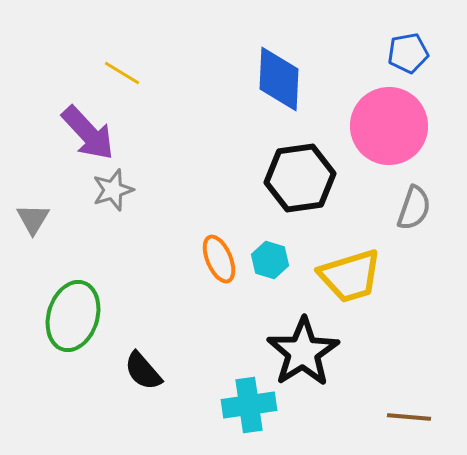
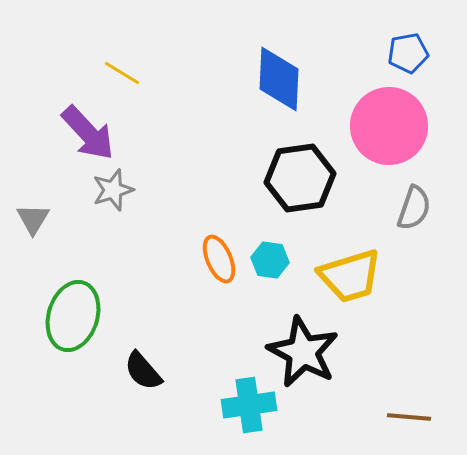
cyan hexagon: rotated 9 degrees counterclockwise
black star: rotated 12 degrees counterclockwise
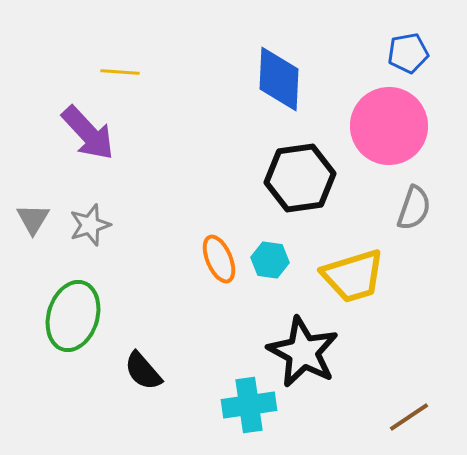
yellow line: moved 2 px left, 1 px up; rotated 27 degrees counterclockwise
gray star: moved 23 px left, 35 px down
yellow trapezoid: moved 3 px right
brown line: rotated 39 degrees counterclockwise
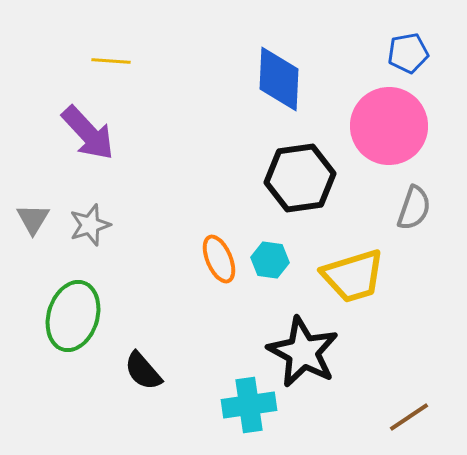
yellow line: moved 9 px left, 11 px up
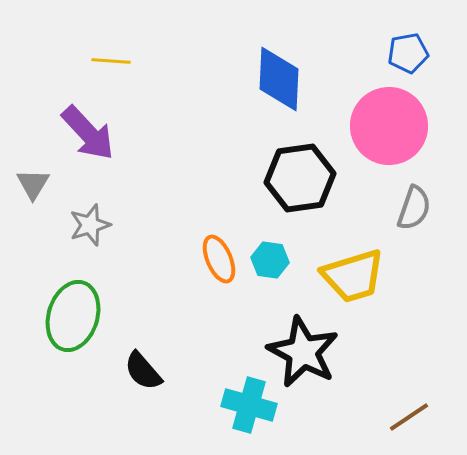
gray triangle: moved 35 px up
cyan cross: rotated 24 degrees clockwise
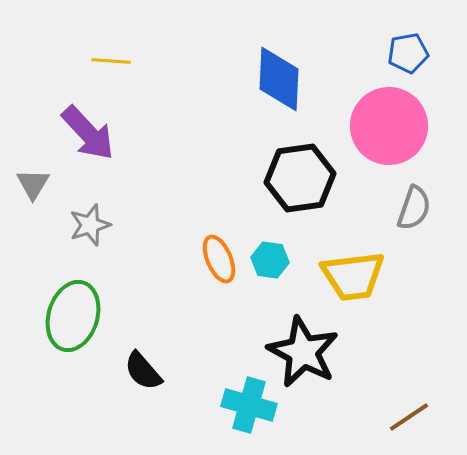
yellow trapezoid: rotated 10 degrees clockwise
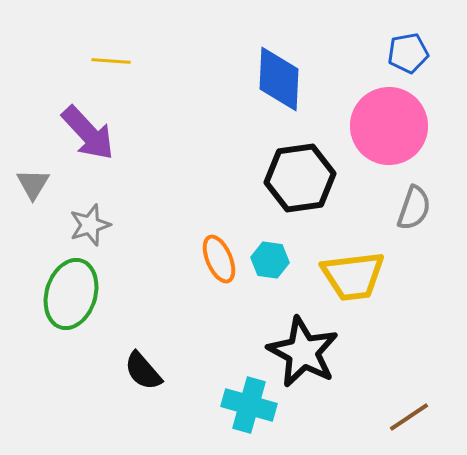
green ellipse: moved 2 px left, 22 px up
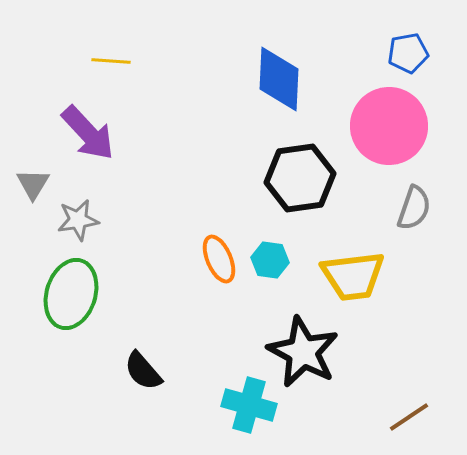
gray star: moved 12 px left, 5 px up; rotated 9 degrees clockwise
